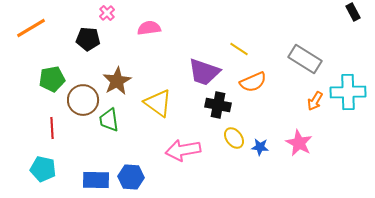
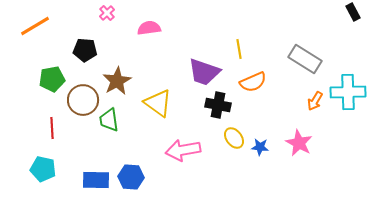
orange line: moved 4 px right, 2 px up
black pentagon: moved 3 px left, 11 px down
yellow line: rotated 48 degrees clockwise
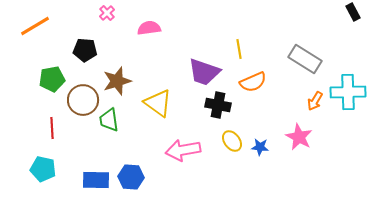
brown star: rotated 12 degrees clockwise
yellow ellipse: moved 2 px left, 3 px down
pink star: moved 6 px up
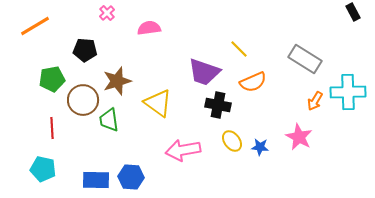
yellow line: rotated 36 degrees counterclockwise
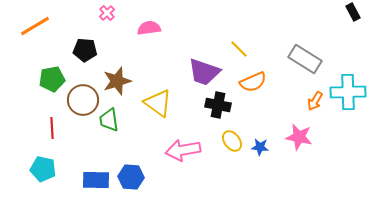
pink star: rotated 16 degrees counterclockwise
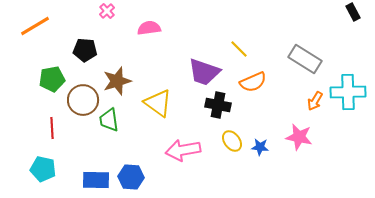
pink cross: moved 2 px up
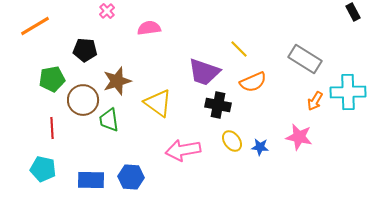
blue rectangle: moved 5 px left
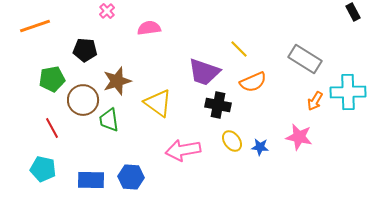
orange line: rotated 12 degrees clockwise
red line: rotated 25 degrees counterclockwise
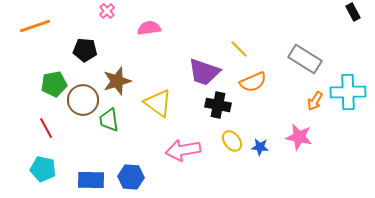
green pentagon: moved 2 px right, 5 px down
red line: moved 6 px left
